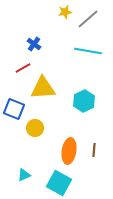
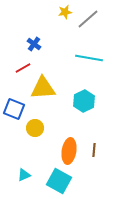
cyan line: moved 1 px right, 7 px down
cyan square: moved 2 px up
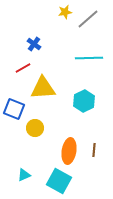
cyan line: rotated 12 degrees counterclockwise
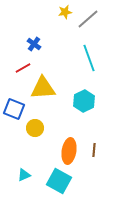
cyan line: rotated 72 degrees clockwise
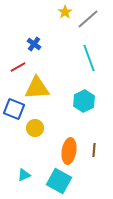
yellow star: rotated 24 degrees counterclockwise
red line: moved 5 px left, 1 px up
yellow triangle: moved 6 px left
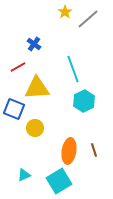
cyan line: moved 16 px left, 11 px down
brown line: rotated 24 degrees counterclockwise
cyan square: rotated 30 degrees clockwise
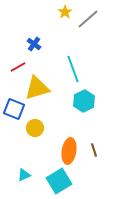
yellow triangle: rotated 12 degrees counterclockwise
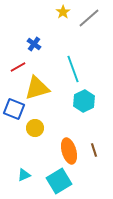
yellow star: moved 2 px left
gray line: moved 1 px right, 1 px up
orange ellipse: rotated 25 degrees counterclockwise
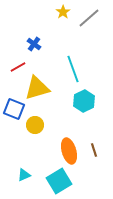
yellow circle: moved 3 px up
